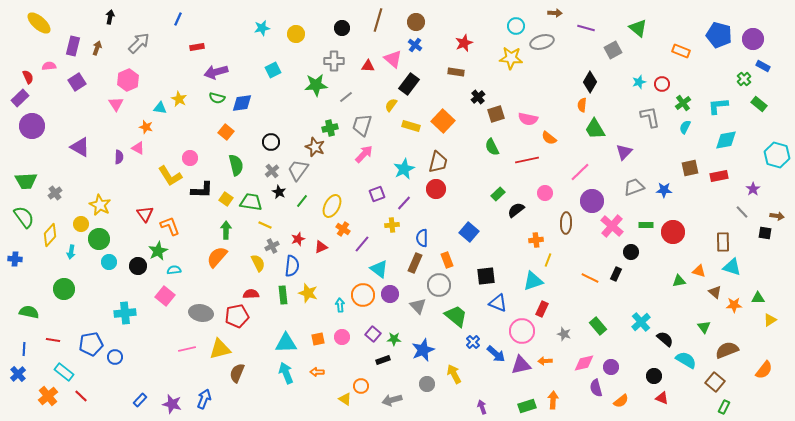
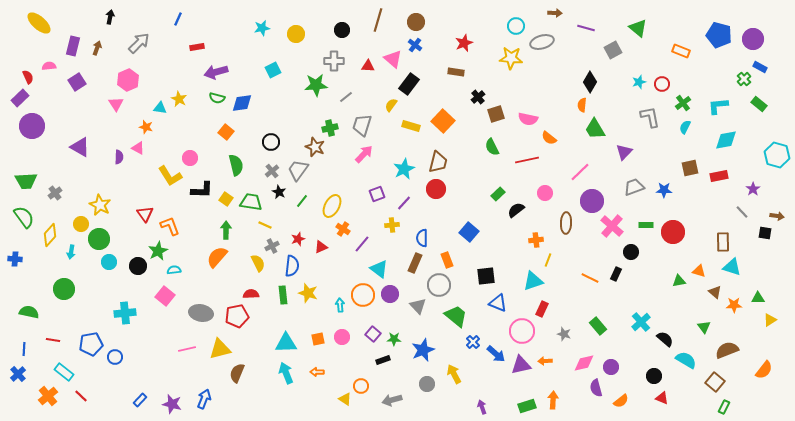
black circle at (342, 28): moved 2 px down
blue rectangle at (763, 66): moved 3 px left, 1 px down
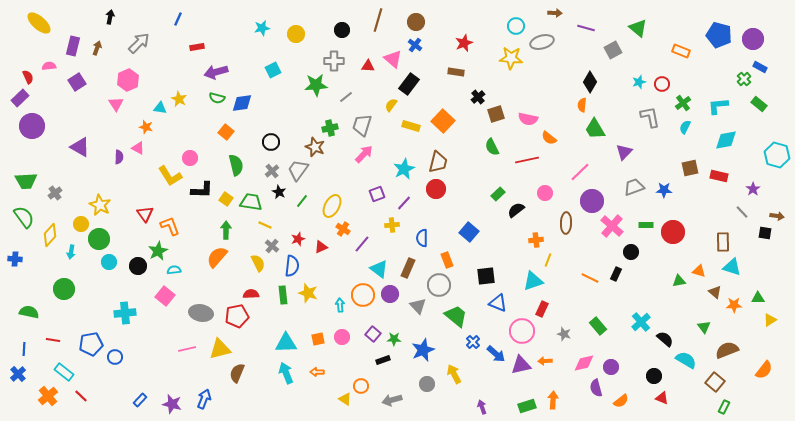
red rectangle at (719, 176): rotated 24 degrees clockwise
gray cross at (272, 246): rotated 24 degrees counterclockwise
brown rectangle at (415, 263): moved 7 px left, 5 px down
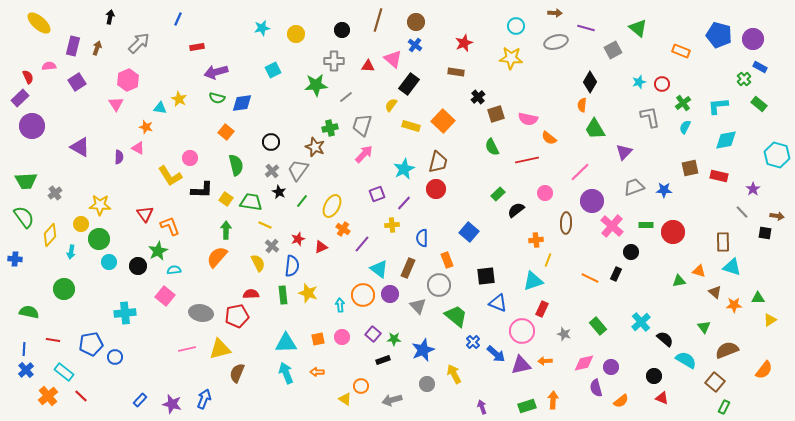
gray ellipse at (542, 42): moved 14 px right
yellow star at (100, 205): rotated 25 degrees counterclockwise
blue cross at (18, 374): moved 8 px right, 4 px up
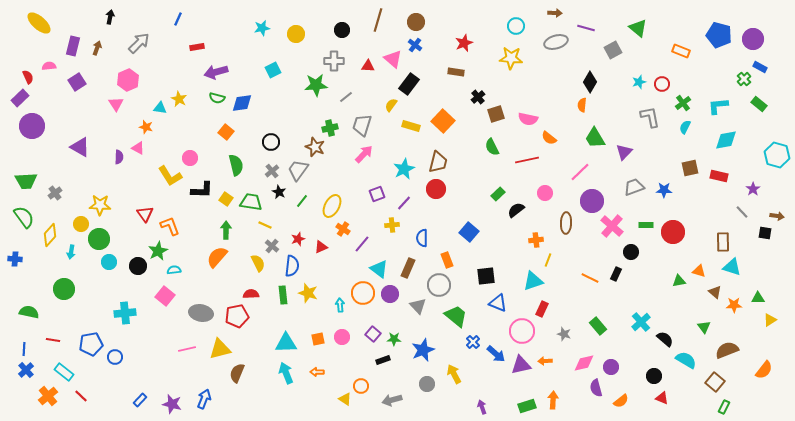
green trapezoid at (595, 129): moved 9 px down
orange circle at (363, 295): moved 2 px up
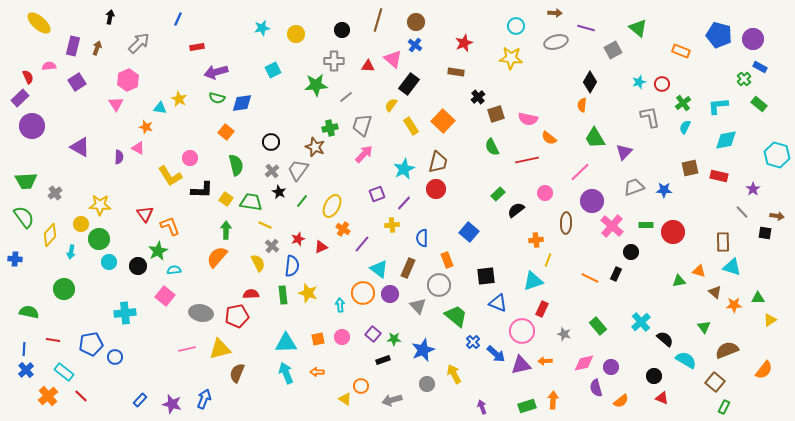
yellow rectangle at (411, 126): rotated 42 degrees clockwise
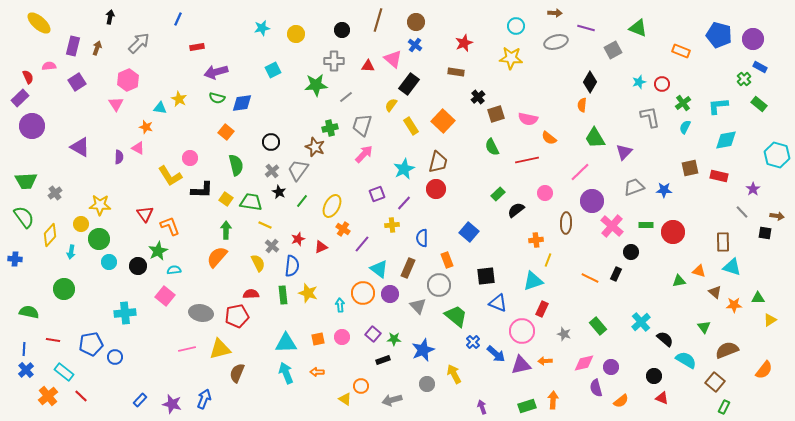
green triangle at (638, 28): rotated 18 degrees counterclockwise
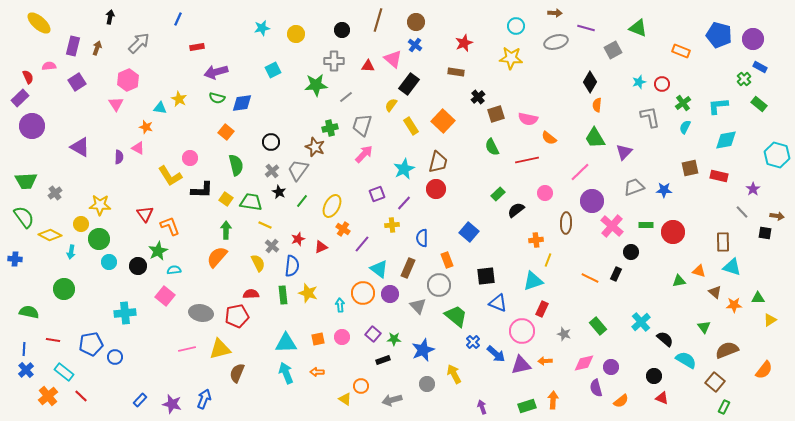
orange semicircle at (582, 105): moved 15 px right
yellow diamond at (50, 235): rotated 75 degrees clockwise
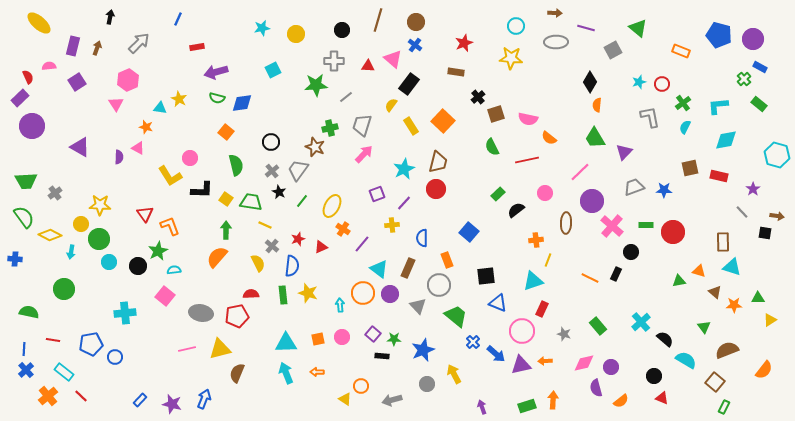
green triangle at (638, 28): rotated 18 degrees clockwise
gray ellipse at (556, 42): rotated 15 degrees clockwise
black rectangle at (383, 360): moved 1 px left, 4 px up; rotated 24 degrees clockwise
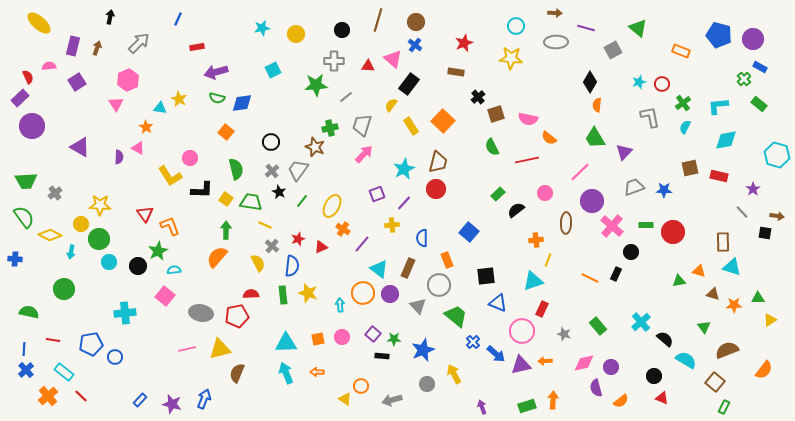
orange star at (146, 127): rotated 16 degrees clockwise
green semicircle at (236, 165): moved 4 px down
brown triangle at (715, 292): moved 2 px left, 2 px down; rotated 24 degrees counterclockwise
